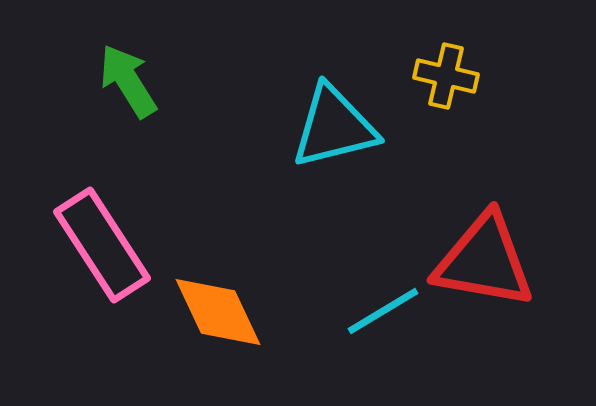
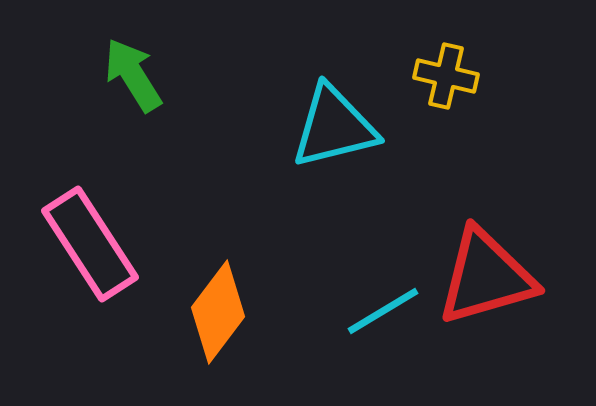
green arrow: moved 5 px right, 6 px up
pink rectangle: moved 12 px left, 1 px up
red triangle: moved 2 px right, 16 px down; rotated 26 degrees counterclockwise
orange diamond: rotated 62 degrees clockwise
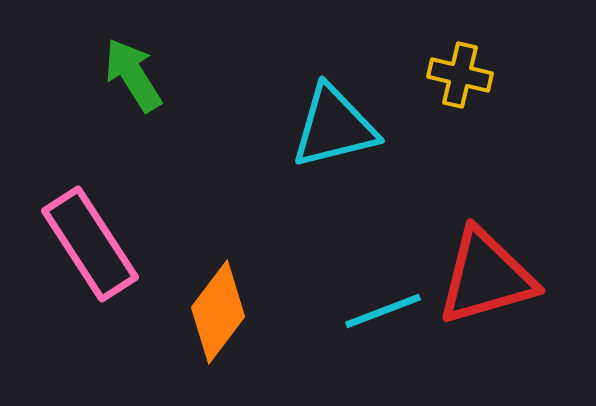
yellow cross: moved 14 px right, 1 px up
cyan line: rotated 10 degrees clockwise
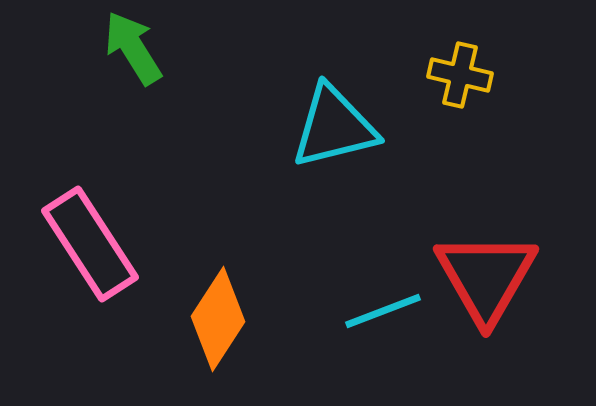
green arrow: moved 27 px up
red triangle: rotated 44 degrees counterclockwise
orange diamond: moved 7 px down; rotated 4 degrees counterclockwise
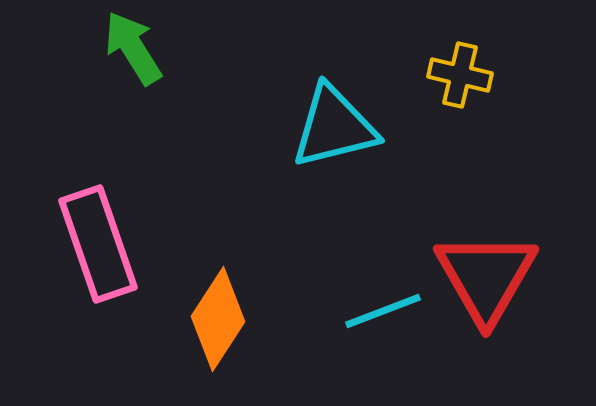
pink rectangle: moved 8 px right; rotated 14 degrees clockwise
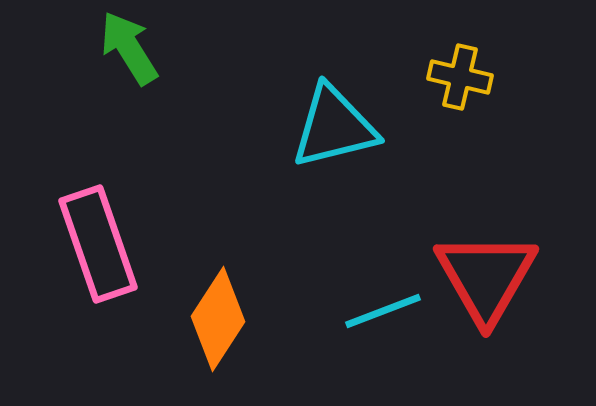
green arrow: moved 4 px left
yellow cross: moved 2 px down
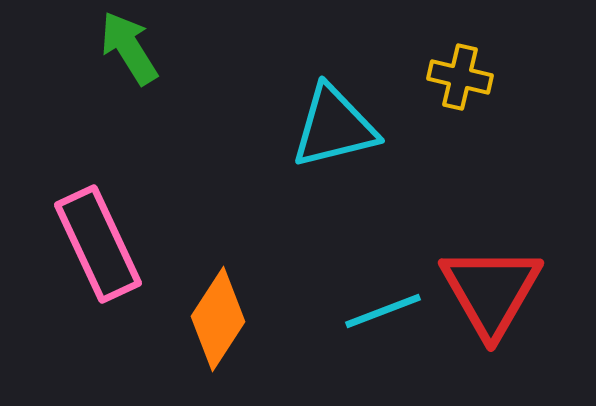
pink rectangle: rotated 6 degrees counterclockwise
red triangle: moved 5 px right, 14 px down
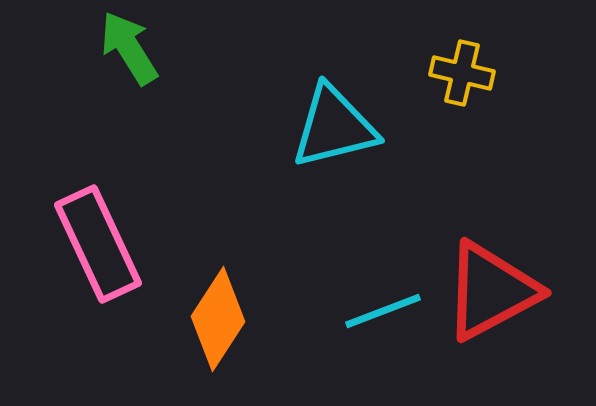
yellow cross: moved 2 px right, 4 px up
red triangle: rotated 32 degrees clockwise
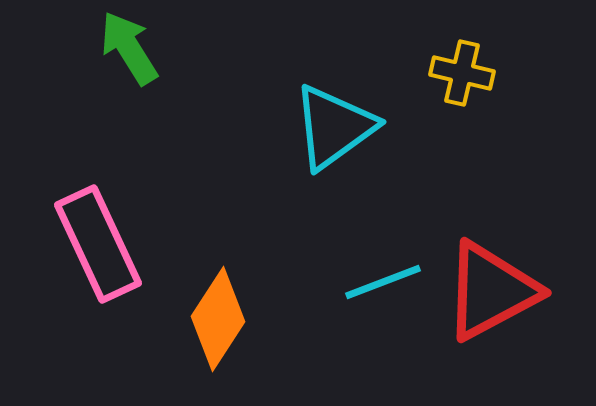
cyan triangle: rotated 22 degrees counterclockwise
cyan line: moved 29 px up
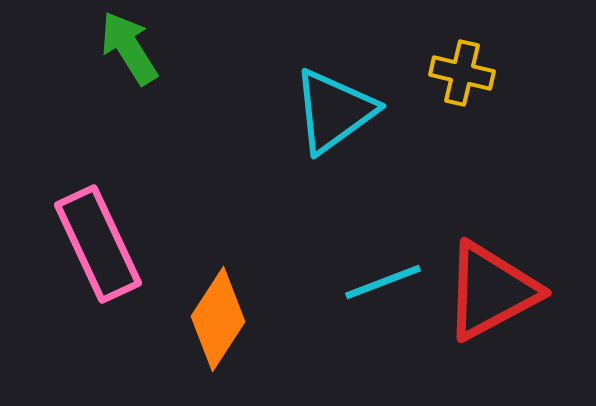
cyan triangle: moved 16 px up
